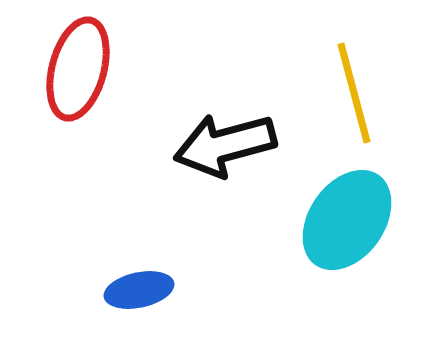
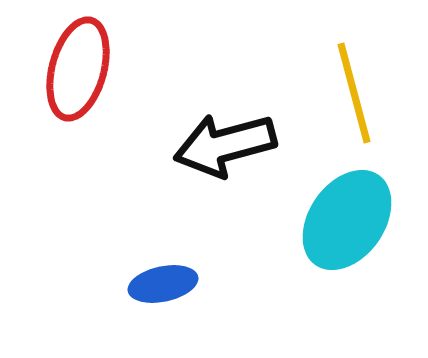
blue ellipse: moved 24 px right, 6 px up
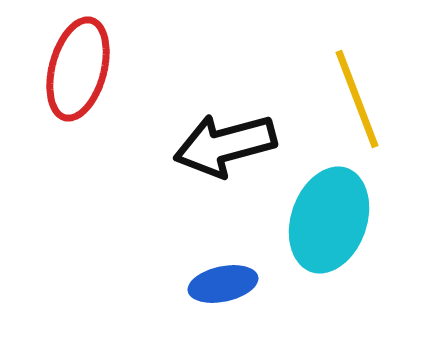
yellow line: moved 3 px right, 6 px down; rotated 6 degrees counterclockwise
cyan ellipse: moved 18 px left; rotated 16 degrees counterclockwise
blue ellipse: moved 60 px right
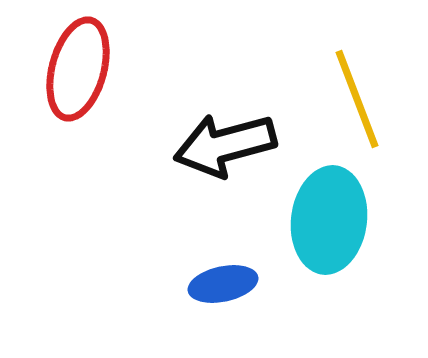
cyan ellipse: rotated 12 degrees counterclockwise
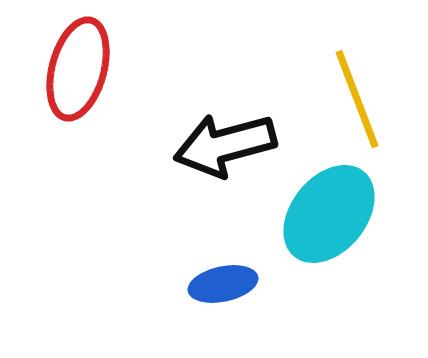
cyan ellipse: moved 6 px up; rotated 32 degrees clockwise
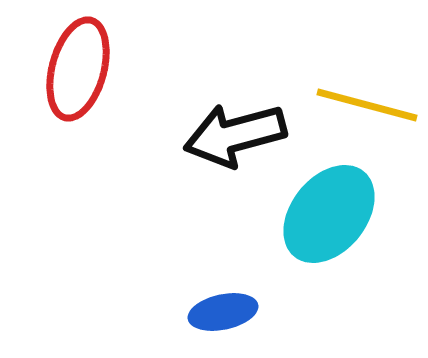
yellow line: moved 10 px right, 6 px down; rotated 54 degrees counterclockwise
black arrow: moved 10 px right, 10 px up
blue ellipse: moved 28 px down
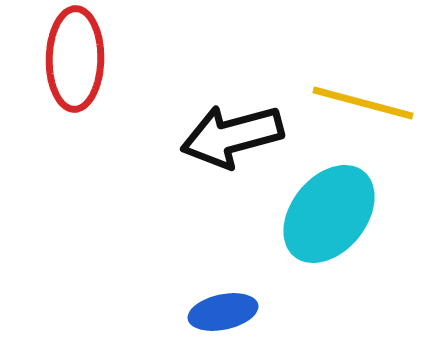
red ellipse: moved 3 px left, 10 px up; rotated 14 degrees counterclockwise
yellow line: moved 4 px left, 2 px up
black arrow: moved 3 px left, 1 px down
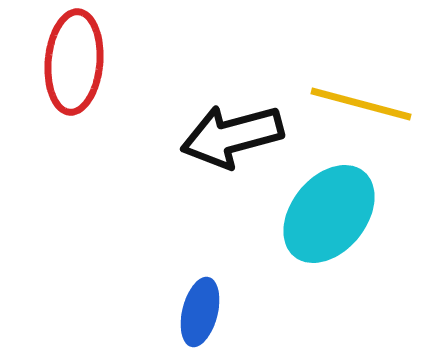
red ellipse: moved 1 px left, 3 px down; rotated 4 degrees clockwise
yellow line: moved 2 px left, 1 px down
blue ellipse: moved 23 px left; rotated 64 degrees counterclockwise
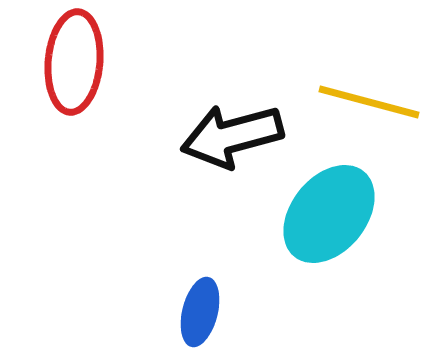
yellow line: moved 8 px right, 2 px up
